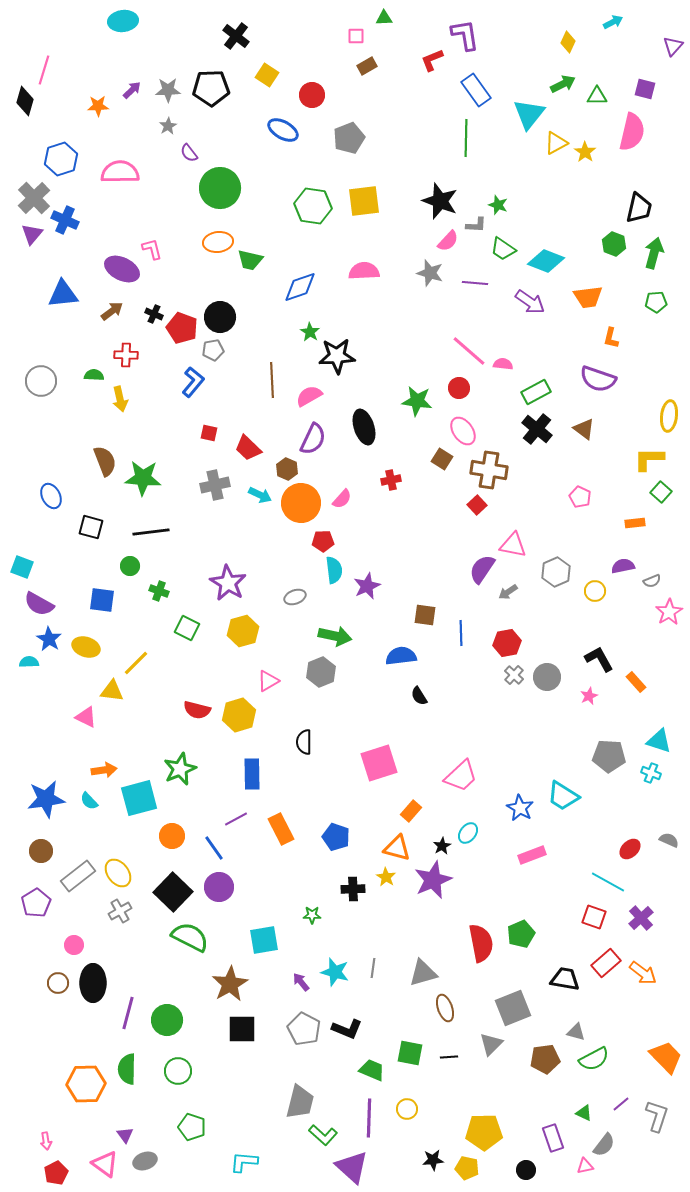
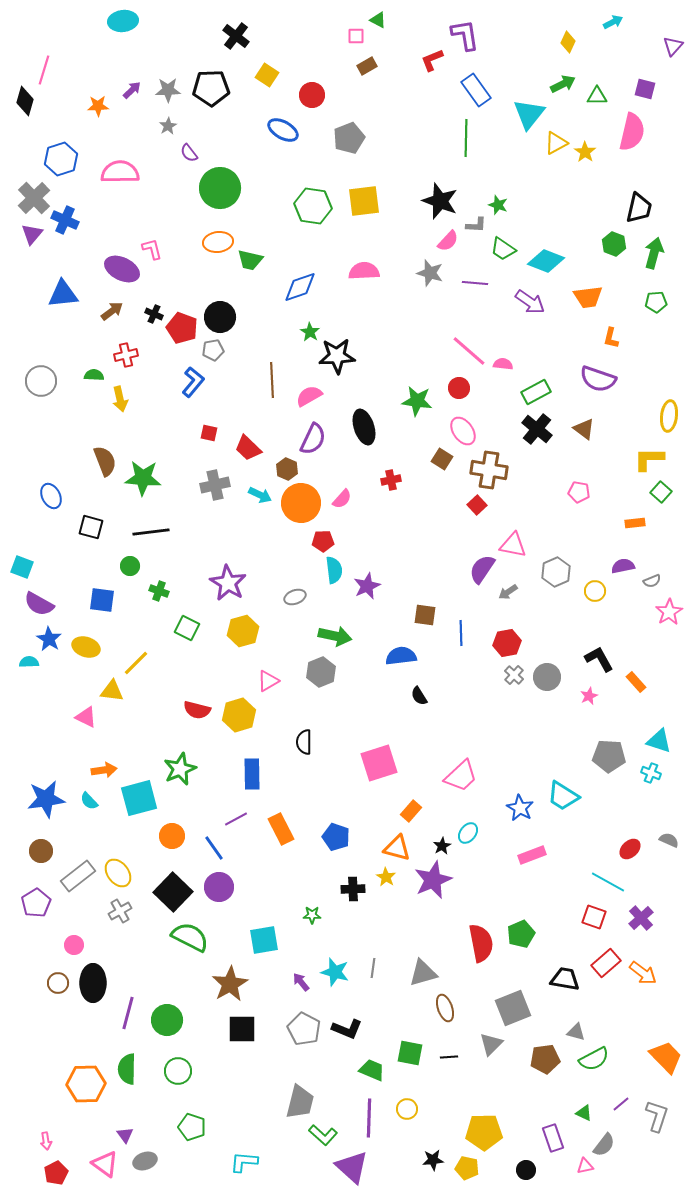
green triangle at (384, 18): moved 6 px left, 2 px down; rotated 30 degrees clockwise
red cross at (126, 355): rotated 15 degrees counterclockwise
pink pentagon at (580, 497): moved 1 px left, 5 px up; rotated 15 degrees counterclockwise
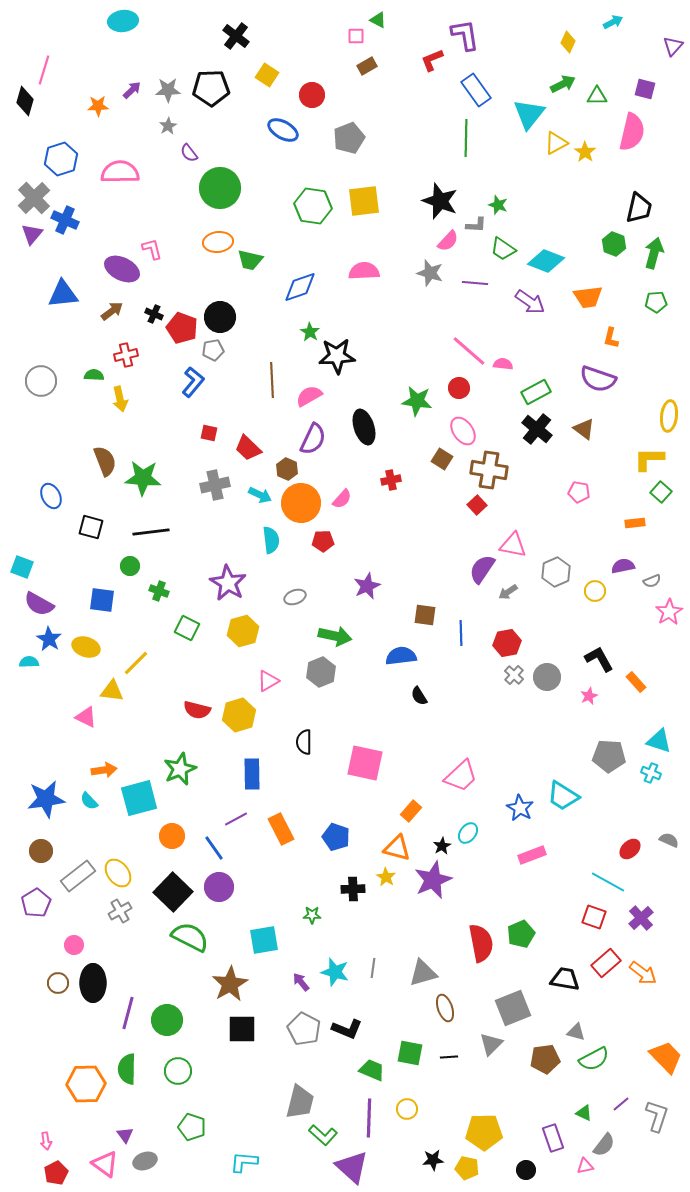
cyan semicircle at (334, 570): moved 63 px left, 30 px up
pink square at (379, 763): moved 14 px left; rotated 30 degrees clockwise
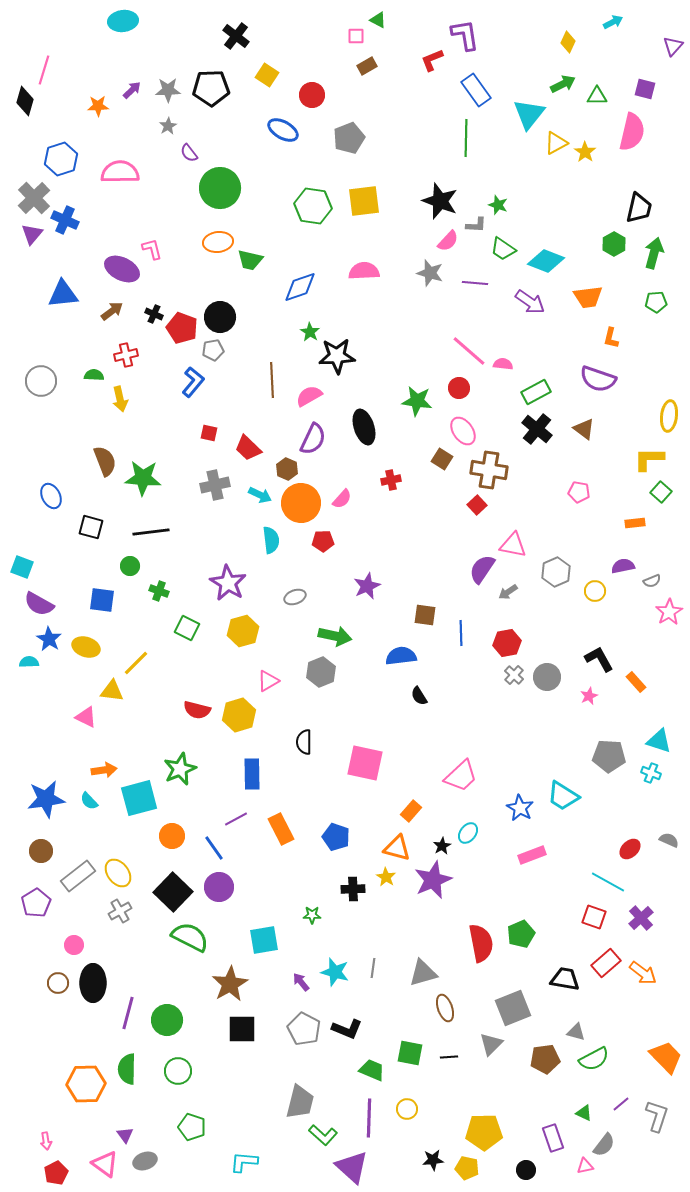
green hexagon at (614, 244): rotated 10 degrees clockwise
